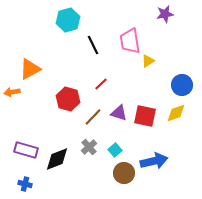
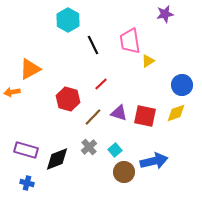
cyan hexagon: rotated 15 degrees counterclockwise
brown circle: moved 1 px up
blue cross: moved 2 px right, 1 px up
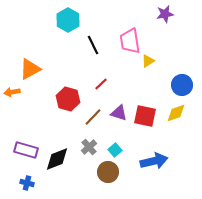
brown circle: moved 16 px left
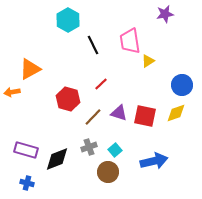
gray cross: rotated 21 degrees clockwise
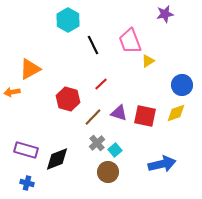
pink trapezoid: rotated 12 degrees counterclockwise
gray cross: moved 8 px right, 4 px up; rotated 21 degrees counterclockwise
blue arrow: moved 8 px right, 3 px down
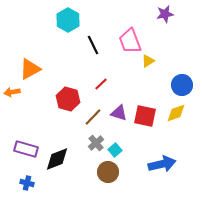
gray cross: moved 1 px left
purple rectangle: moved 1 px up
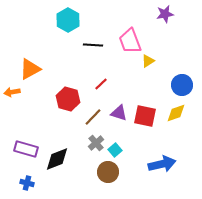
black line: rotated 60 degrees counterclockwise
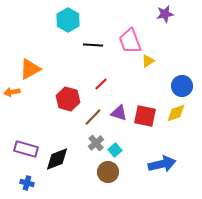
blue circle: moved 1 px down
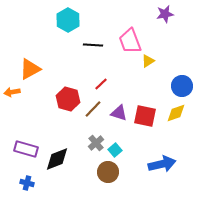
brown line: moved 8 px up
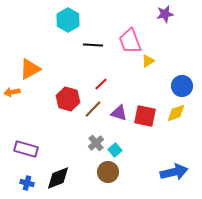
black diamond: moved 1 px right, 19 px down
blue arrow: moved 12 px right, 8 px down
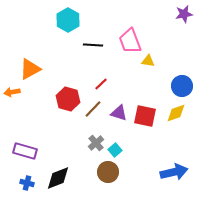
purple star: moved 19 px right
yellow triangle: rotated 40 degrees clockwise
purple rectangle: moved 1 px left, 2 px down
